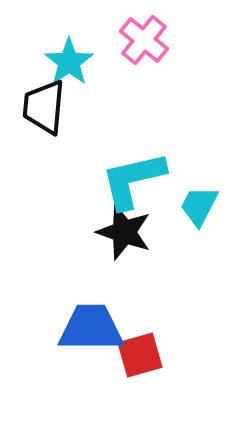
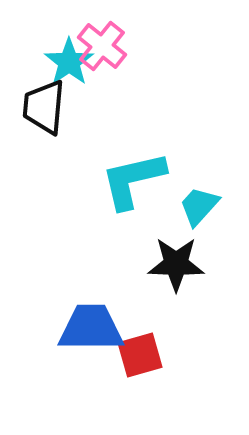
pink cross: moved 42 px left, 6 px down
cyan trapezoid: rotated 15 degrees clockwise
black star: moved 52 px right, 32 px down; rotated 18 degrees counterclockwise
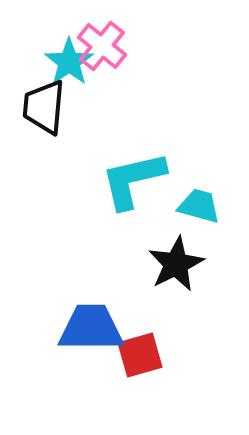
cyan trapezoid: rotated 63 degrees clockwise
black star: rotated 28 degrees counterclockwise
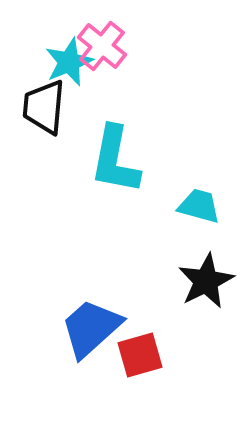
cyan star: rotated 12 degrees clockwise
cyan L-shape: moved 18 px left, 20 px up; rotated 66 degrees counterclockwise
black star: moved 30 px right, 17 px down
blue trapezoid: rotated 42 degrees counterclockwise
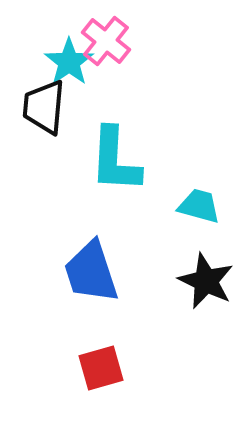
pink cross: moved 4 px right, 5 px up
cyan star: rotated 12 degrees counterclockwise
cyan L-shape: rotated 8 degrees counterclockwise
black star: rotated 20 degrees counterclockwise
blue trapezoid: moved 56 px up; rotated 66 degrees counterclockwise
red square: moved 39 px left, 13 px down
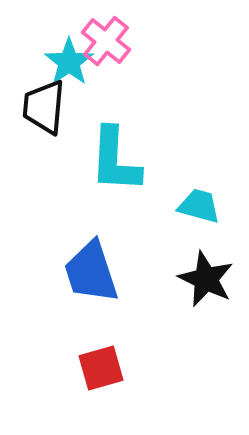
black star: moved 2 px up
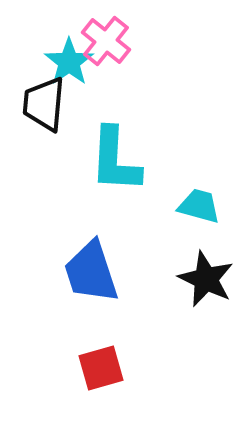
black trapezoid: moved 3 px up
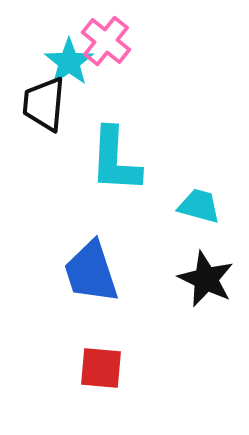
red square: rotated 21 degrees clockwise
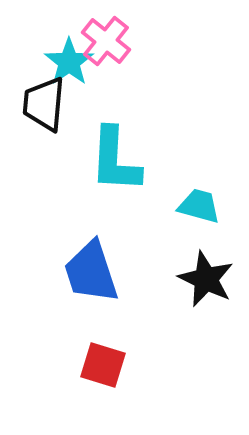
red square: moved 2 px right, 3 px up; rotated 12 degrees clockwise
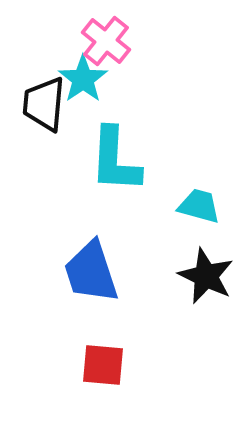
cyan star: moved 14 px right, 17 px down
black star: moved 3 px up
red square: rotated 12 degrees counterclockwise
